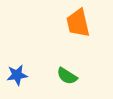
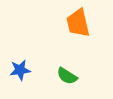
blue star: moved 3 px right, 5 px up
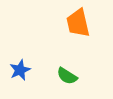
blue star: rotated 15 degrees counterclockwise
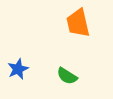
blue star: moved 2 px left, 1 px up
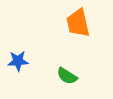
blue star: moved 8 px up; rotated 20 degrees clockwise
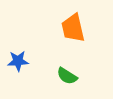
orange trapezoid: moved 5 px left, 5 px down
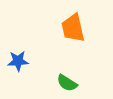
green semicircle: moved 7 px down
